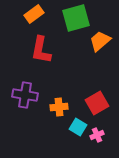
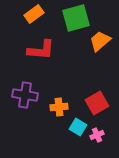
red L-shape: rotated 96 degrees counterclockwise
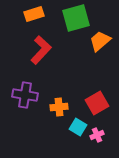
orange rectangle: rotated 18 degrees clockwise
red L-shape: rotated 52 degrees counterclockwise
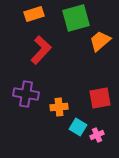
purple cross: moved 1 px right, 1 px up
red square: moved 3 px right, 5 px up; rotated 20 degrees clockwise
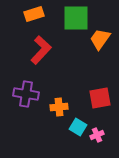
green square: rotated 16 degrees clockwise
orange trapezoid: moved 2 px up; rotated 15 degrees counterclockwise
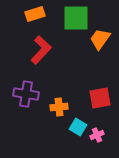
orange rectangle: moved 1 px right
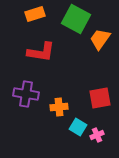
green square: moved 1 px down; rotated 28 degrees clockwise
red L-shape: moved 2 px down; rotated 56 degrees clockwise
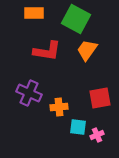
orange rectangle: moved 1 px left, 1 px up; rotated 18 degrees clockwise
orange trapezoid: moved 13 px left, 11 px down
red L-shape: moved 6 px right, 1 px up
purple cross: moved 3 px right, 1 px up; rotated 15 degrees clockwise
cyan square: rotated 24 degrees counterclockwise
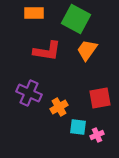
orange cross: rotated 24 degrees counterclockwise
